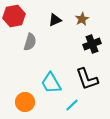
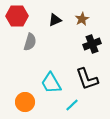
red hexagon: moved 3 px right; rotated 10 degrees clockwise
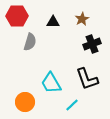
black triangle: moved 2 px left, 2 px down; rotated 24 degrees clockwise
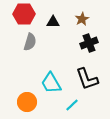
red hexagon: moved 7 px right, 2 px up
black cross: moved 3 px left, 1 px up
orange circle: moved 2 px right
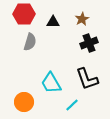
orange circle: moved 3 px left
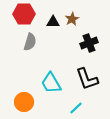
brown star: moved 10 px left
cyan line: moved 4 px right, 3 px down
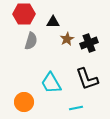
brown star: moved 5 px left, 20 px down
gray semicircle: moved 1 px right, 1 px up
cyan line: rotated 32 degrees clockwise
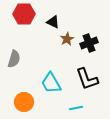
black triangle: rotated 24 degrees clockwise
gray semicircle: moved 17 px left, 18 px down
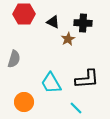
brown star: moved 1 px right
black cross: moved 6 px left, 20 px up; rotated 24 degrees clockwise
black L-shape: rotated 75 degrees counterclockwise
cyan line: rotated 56 degrees clockwise
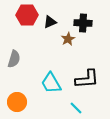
red hexagon: moved 3 px right, 1 px down
black triangle: moved 3 px left; rotated 48 degrees counterclockwise
orange circle: moved 7 px left
